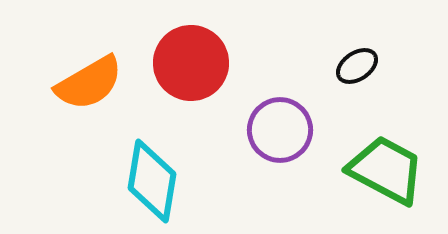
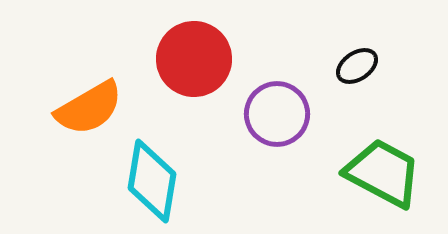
red circle: moved 3 px right, 4 px up
orange semicircle: moved 25 px down
purple circle: moved 3 px left, 16 px up
green trapezoid: moved 3 px left, 3 px down
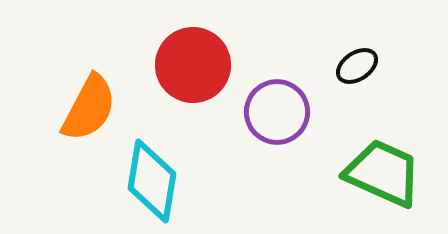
red circle: moved 1 px left, 6 px down
orange semicircle: rotated 32 degrees counterclockwise
purple circle: moved 2 px up
green trapezoid: rotated 4 degrees counterclockwise
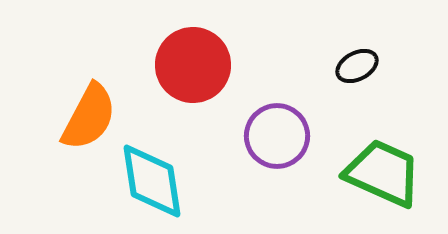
black ellipse: rotated 6 degrees clockwise
orange semicircle: moved 9 px down
purple circle: moved 24 px down
cyan diamond: rotated 18 degrees counterclockwise
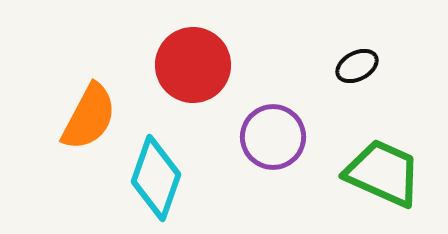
purple circle: moved 4 px left, 1 px down
cyan diamond: moved 4 px right, 3 px up; rotated 28 degrees clockwise
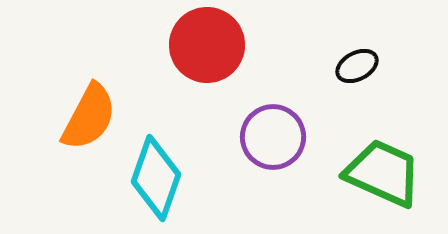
red circle: moved 14 px right, 20 px up
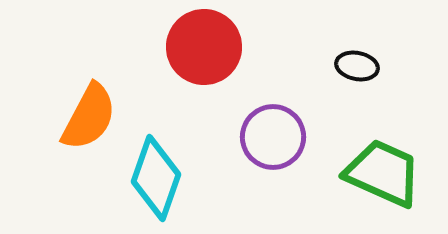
red circle: moved 3 px left, 2 px down
black ellipse: rotated 39 degrees clockwise
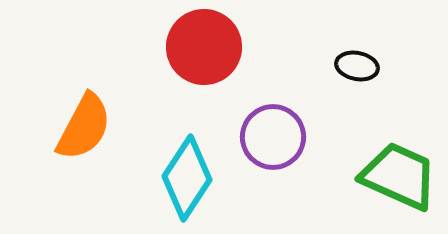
orange semicircle: moved 5 px left, 10 px down
green trapezoid: moved 16 px right, 3 px down
cyan diamond: moved 31 px right; rotated 14 degrees clockwise
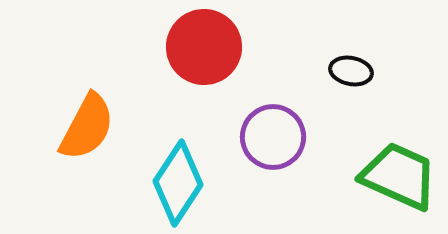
black ellipse: moved 6 px left, 5 px down
orange semicircle: moved 3 px right
cyan diamond: moved 9 px left, 5 px down
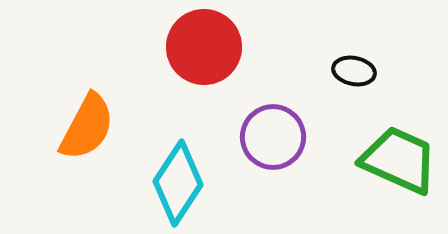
black ellipse: moved 3 px right
green trapezoid: moved 16 px up
